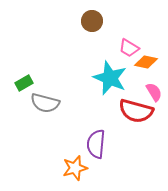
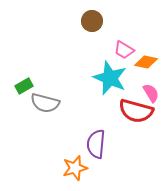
pink trapezoid: moved 5 px left, 2 px down
green rectangle: moved 3 px down
pink semicircle: moved 3 px left, 1 px down
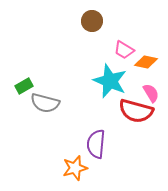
cyan star: moved 3 px down
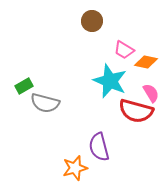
purple semicircle: moved 3 px right, 3 px down; rotated 20 degrees counterclockwise
